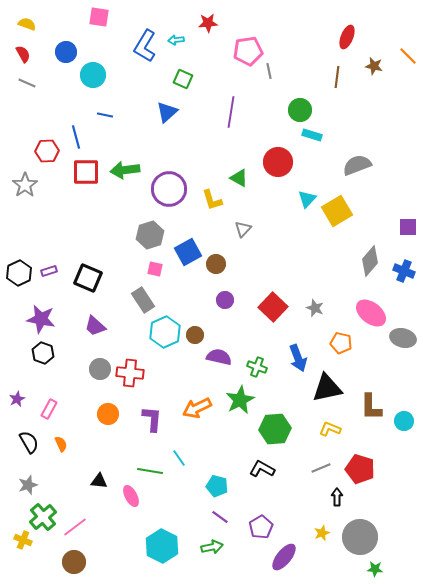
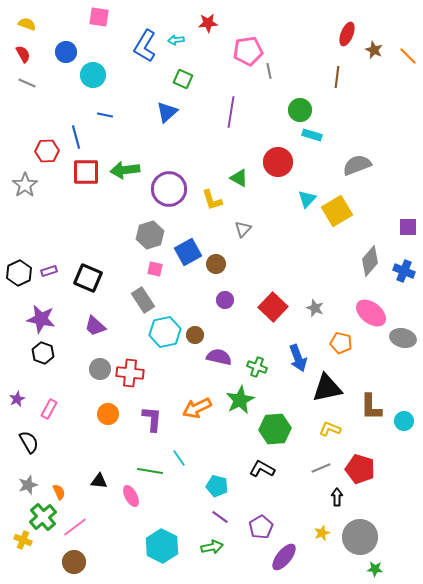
red ellipse at (347, 37): moved 3 px up
brown star at (374, 66): moved 16 px up; rotated 12 degrees clockwise
cyan hexagon at (165, 332): rotated 12 degrees clockwise
orange semicircle at (61, 444): moved 2 px left, 48 px down
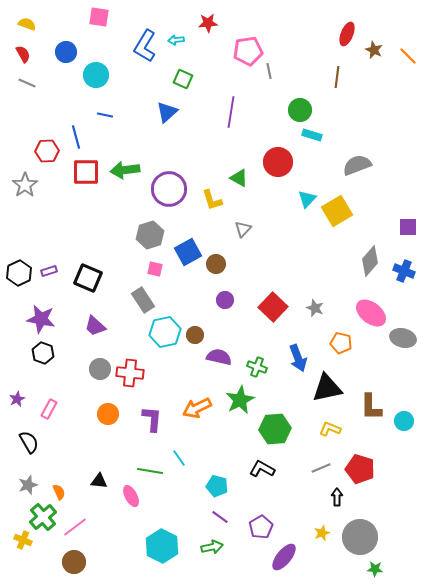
cyan circle at (93, 75): moved 3 px right
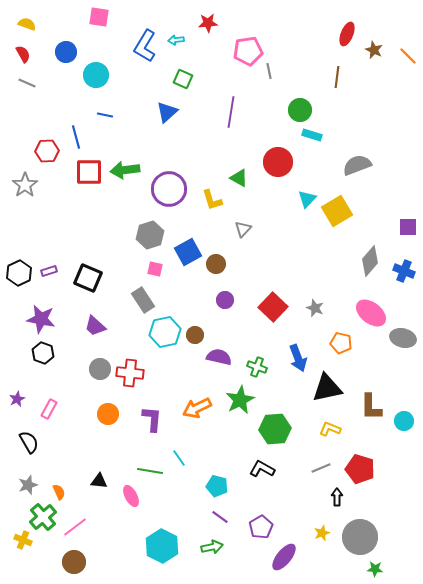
red square at (86, 172): moved 3 px right
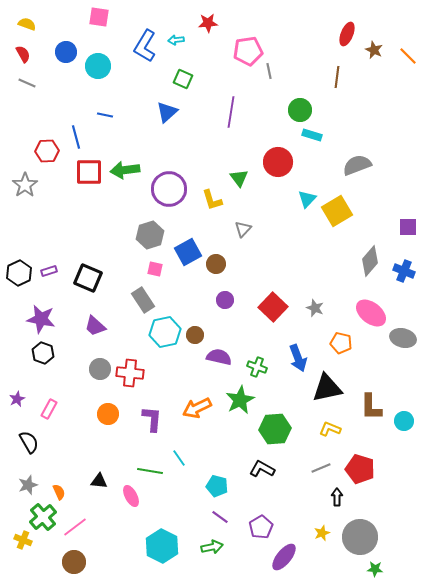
cyan circle at (96, 75): moved 2 px right, 9 px up
green triangle at (239, 178): rotated 24 degrees clockwise
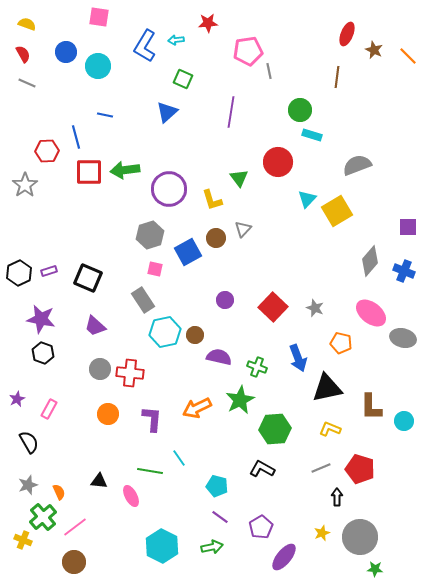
brown circle at (216, 264): moved 26 px up
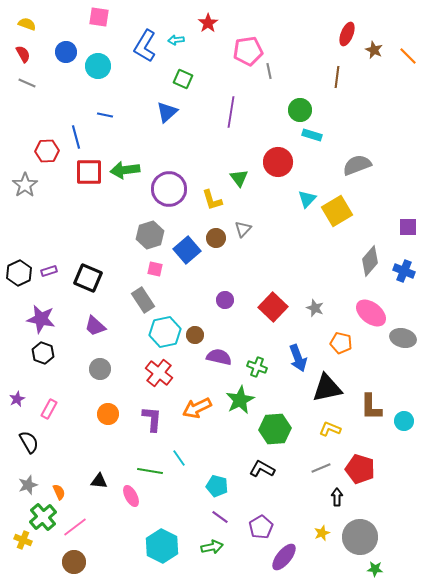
red star at (208, 23): rotated 30 degrees counterclockwise
blue square at (188, 252): moved 1 px left, 2 px up; rotated 12 degrees counterclockwise
red cross at (130, 373): moved 29 px right; rotated 32 degrees clockwise
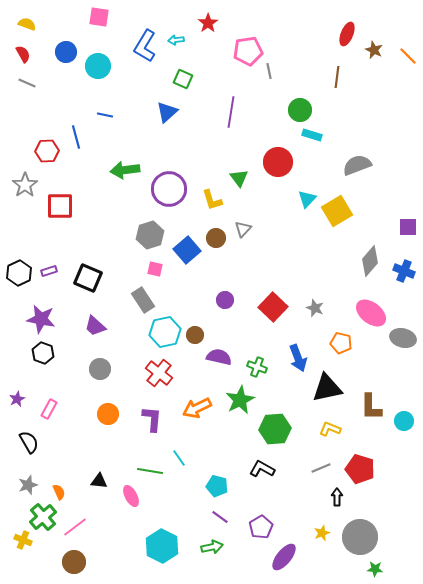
red square at (89, 172): moved 29 px left, 34 px down
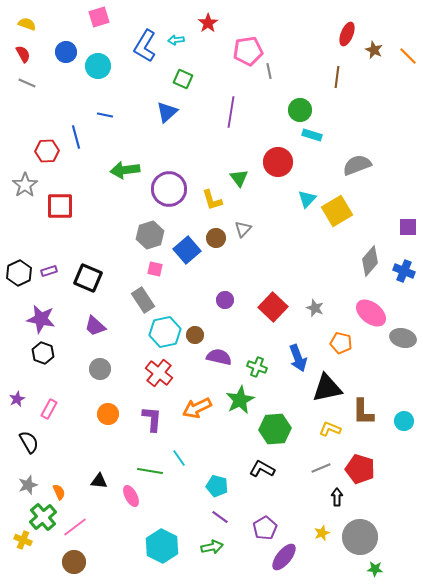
pink square at (99, 17): rotated 25 degrees counterclockwise
brown L-shape at (371, 407): moved 8 px left, 5 px down
purple pentagon at (261, 527): moved 4 px right, 1 px down
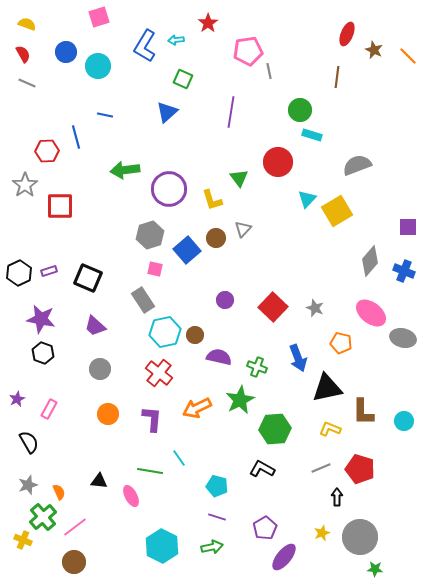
purple line at (220, 517): moved 3 px left; rotated 18 degrees counterclockwise
